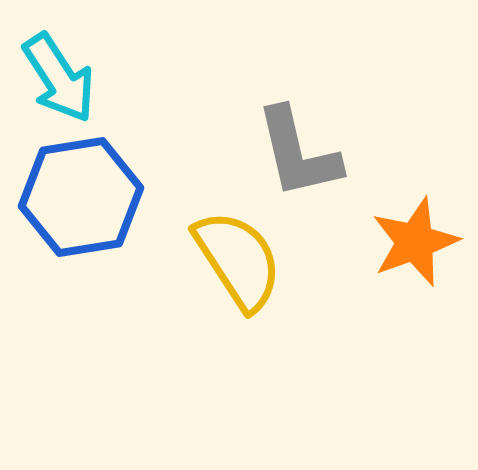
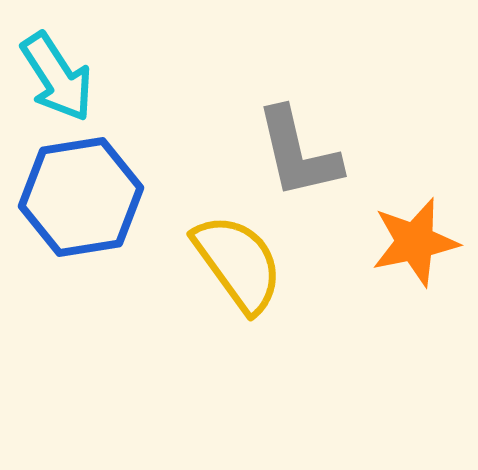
cyan arrow: moved 2 px left, 1 px up
orange star: rotated 8 degrees clockwise
yellow semicircle: moved 3 px down; rotated 3 degrees counterclockwise
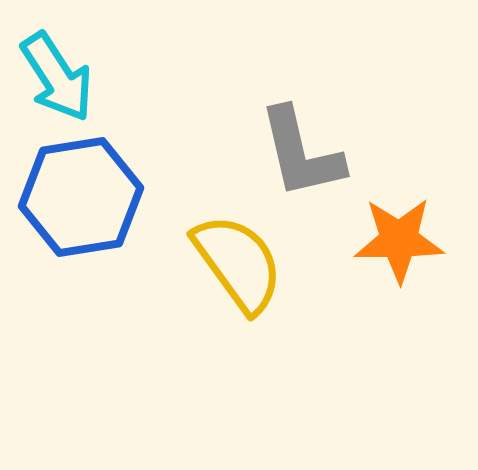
gray L-shape: moved 3 px right
orange star: moved 16 px left, 2 px up; rotated 12 degrees clockwise
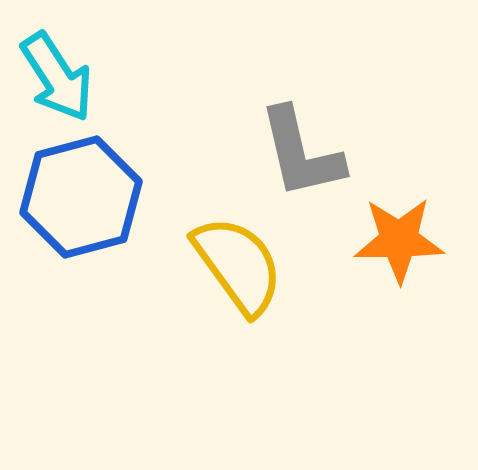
blue hexagon: rotated 6 degrees counterclockwise
yellow semicircle: moved 2 px down
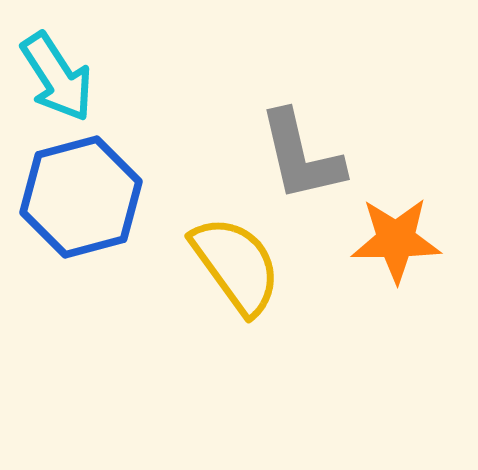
gray L-shape: moved 3 px down
orange star: moved 3 px left
yellow semicircle: moved 2 px left
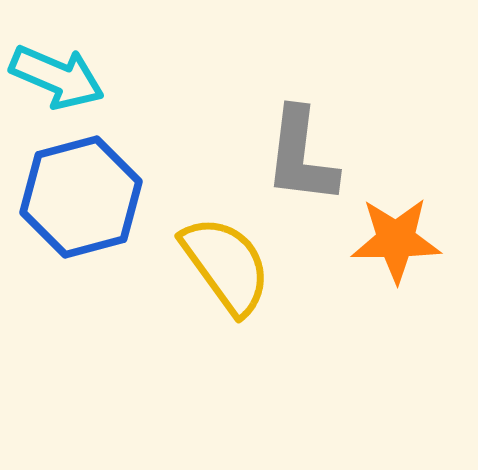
cyan arrow: rotated 34 degrees counterclockwise
gray L-shape: rotated 20 degrees clockwise
yellow semicircle: moved 10 px left
